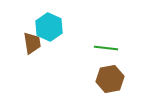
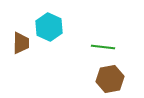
brown trapezoid: moved 11 px left; rotated 10 degrees clockwise
green line: moved 3 px left, 1 px up
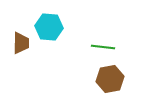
cyan hexagon: rotated 20 degrees counterclockwise
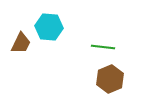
brown trapezoid: rotated 25 degrees clockwise
brown hexagon: rotated 12 degrees counterclockwise
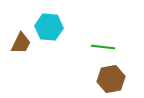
brown hexagon: moved 1 px right; rotated 12 degrees clockwise
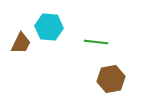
green line: moved 7 px left, 5 px up
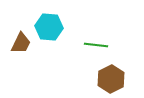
green line: moved 3 px down
brown hexagon: rotated 16 degrees counterclockwise
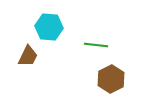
brown trapezoid: moved 7 px right, 13 px down
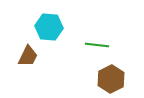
green line: moved 1 px right
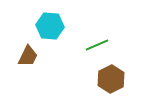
cyan hexagon: moved 1 px right, 1 px up
green line: rotated 30 degrees counterclockwise
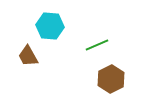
brown trapezoid: rotated 125 degrees clockwise
